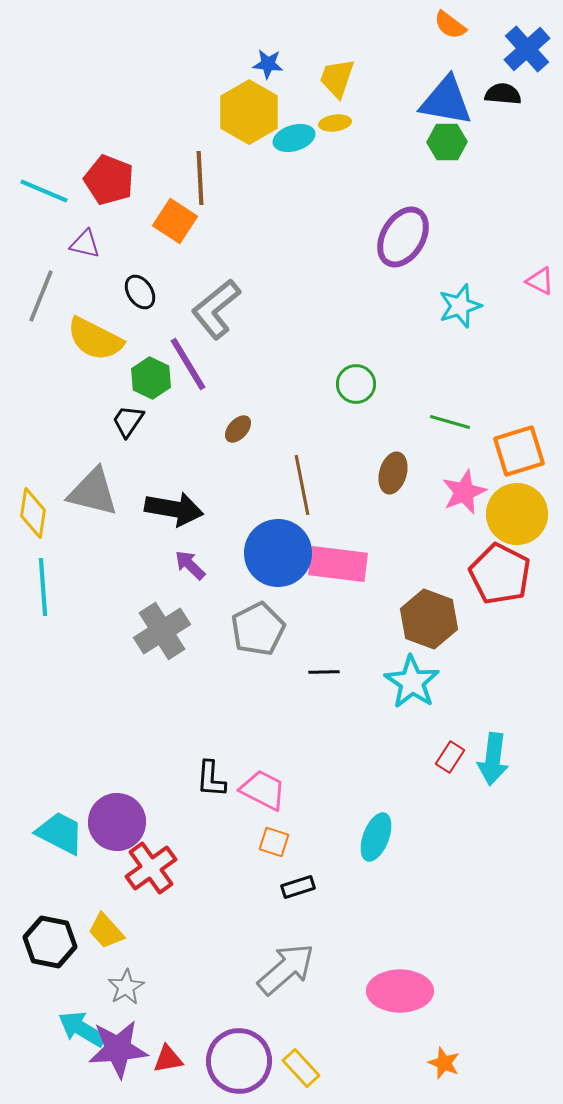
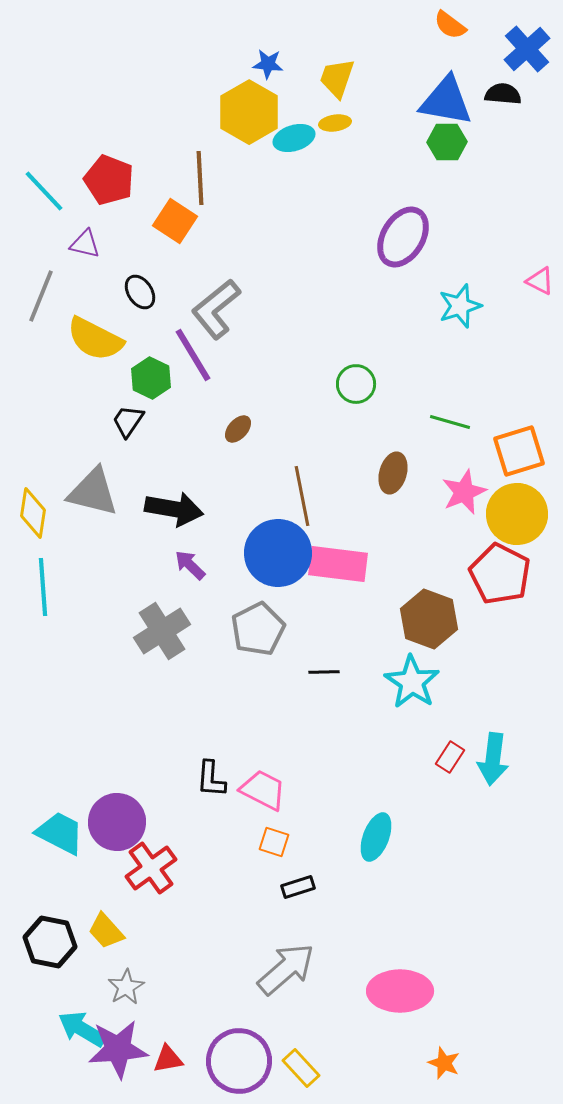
cyan line at (44, 191): rotated 24 degrees clockwise
purple line at (188, 364): moved 5 px right, 9 px up
brown line at (302, 485): moved 11 px down
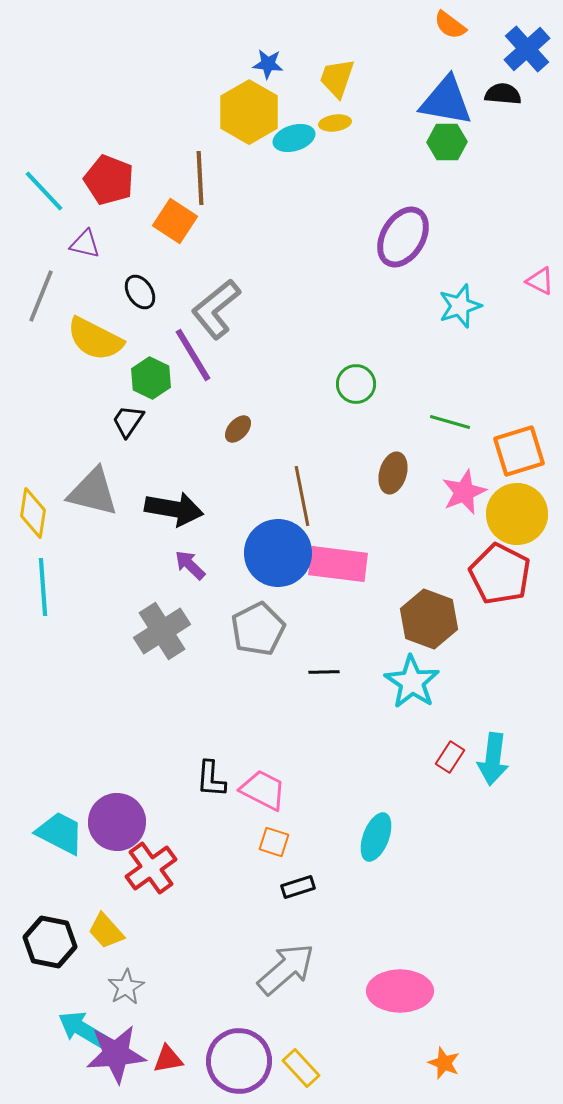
purple star at (118, 1049): moved 2 px left, 5 px down
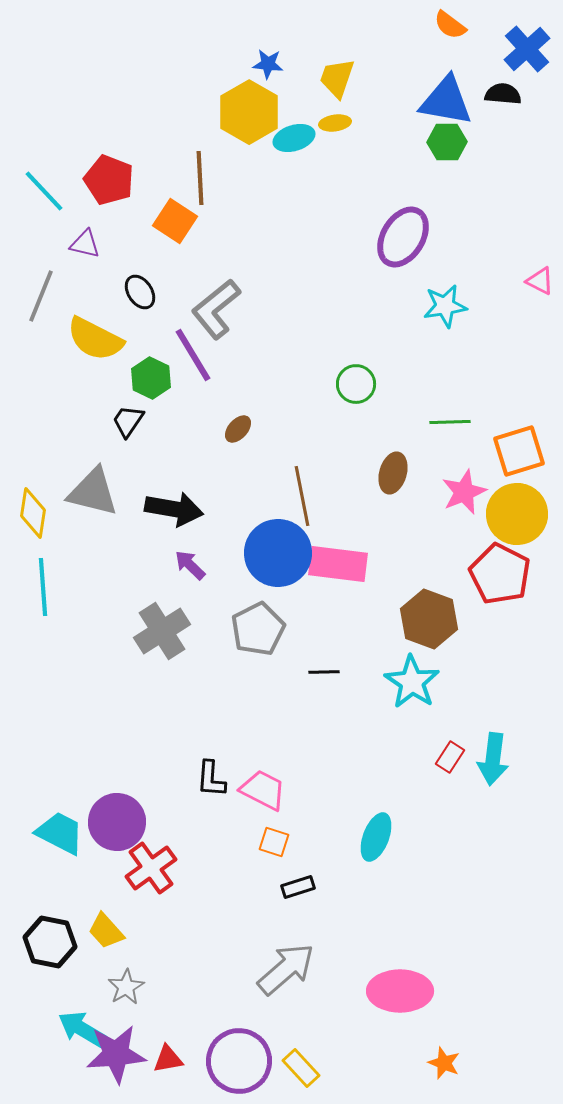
cyan star at (460, 306): moved 15 px left; rotated 9 degrees clockwise
green line at (450, 422): rotated 18 degrees counterclockwise
